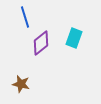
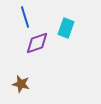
cyan rectangle: moved 8 px left, 10 px up
purple diamond: moved 4 px left; rotated 20 degrees clockwise
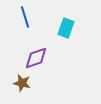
purple diamond: moved 1 px left, 15 px down
brown star: moved 1 px right, 1 px up
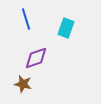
blue line: moved 1 px right, 2 px down
brown star: moved 1 px right, 1 px down
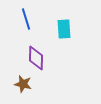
cyan rectangle: moved 2 px left, 1 px down; rotated 24 degrees counterclockwise
purple diamond: rotated 70 degrees counterclockwise
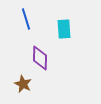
purple diamond: moved 4 px right
brown star: rotated 12 degrees clockwise
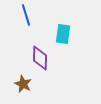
blue line: moved 4 px up
cyan rectangle: moved 1 px left, 5 px down; rotated 12 degrees clockwise
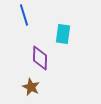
blue line: moved 2 px left
brown star: moved 8 px right, 3 px down
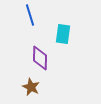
blue line: moved 6 px right
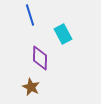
cyan rectangle: rotated 36 degrees counterclockwise
